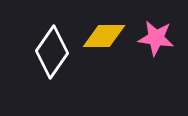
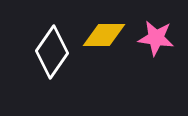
yellow diamond: moved 1 px up
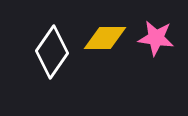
yellow diamond: moved 1 px right, 3 px down
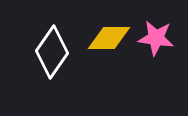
yellow diamond: moved 4 px right
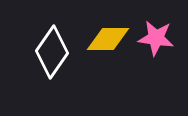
yellow diamond: moved 1 px left, 1 px down
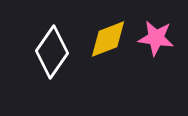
yellow diamond: rotated 21 degrees counterclockwise
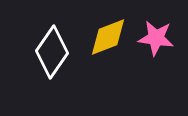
yellow diamond: moved 2 px up
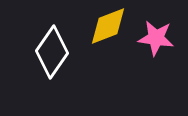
yellow diamond: moved 11 px up
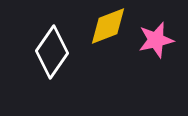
pink star: moved 2 px down; rotated 21 degrees counterclockwise
